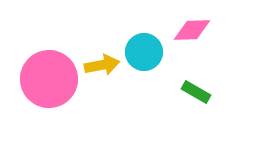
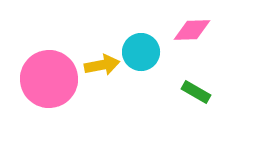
cyan circle: moved 3 px left
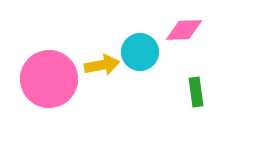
pink diamond: moved 8 px left
cyan circle: moved 1 px left
green rectangle: rotated 52 degrees clockwise
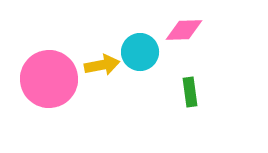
green rectangle: moved 6 px left
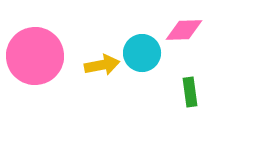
cyan circle: moved 2 px right, 1 px down
pink circle: moved 14 px left, 23 px up
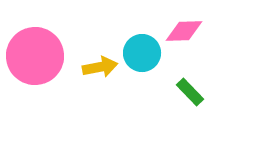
pink diamond: moved 1 px down
yellow arrow: moved 2 px left, 2 px down
green rectangle: rotated 36 degrees counterclockwise
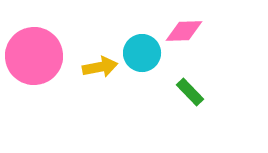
pink circle: moved 1 px left
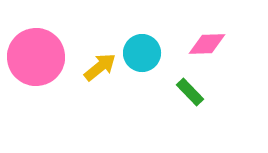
pink diamond: moved 23 px right, 13 px down
pink circle: moved 2 px right, 1 px down
yellow arrow: rotated 28 degrees counterclockwise
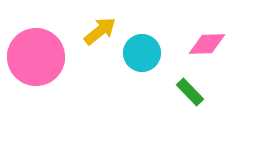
yellow arrow: moved 36 px up
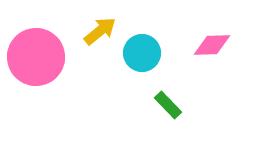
pink diamond: moved 5 px right, 1 px down
green rectangle: moved 22 px left, 13 px down
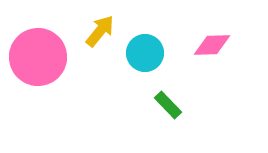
yellow arrow: rotated 12 degrees counterclockwise
cyan circle: moved 3 px right
pink circle: moved 2 px right
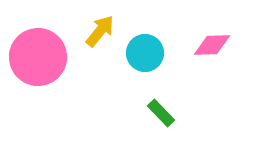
green rectangle: moved 7 px left, 8 px down
